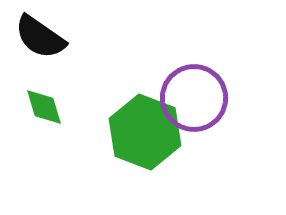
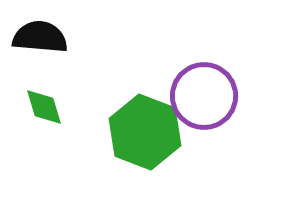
black semicircle: rotated 150 degrees clockwise
purple circle: moved 10 px right, 2 px up
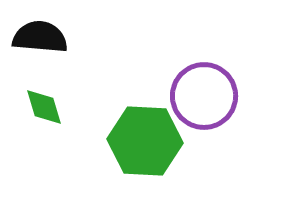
green hexagon: moved 9 px down; rotated 18 degrees counterclockwise
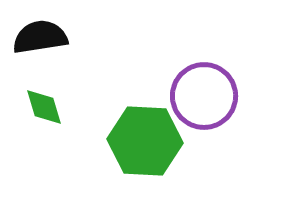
black semicircle: rotated 14 degrees counterclockwise
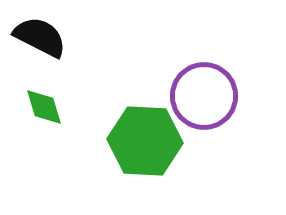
black semicircle: rotated 36 degrees clockwise
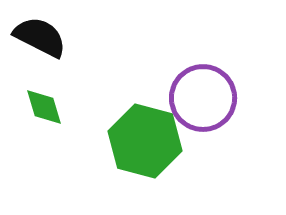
purple circle: moved 1 px left, 2 px down
green hexagon: rotated 12 degrees clockwise
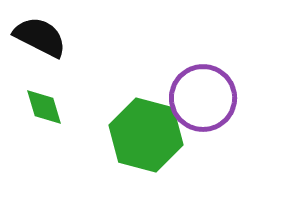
green hexagon: moved 1 px right, 6 px up
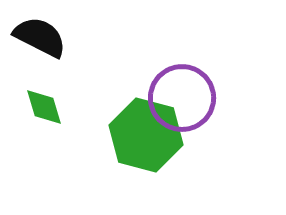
purple circle: moved 21 px left
